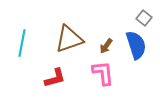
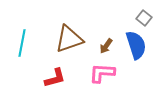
pink L-shape: moved 1 px left; rotated 80 degrees counterclockwise
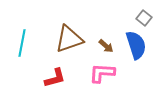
brown arrow: rotated 84 degrees counterclockwise
